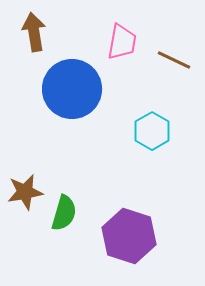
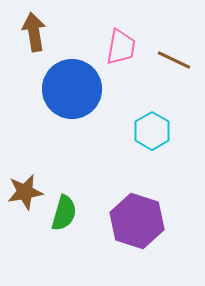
pink trapezoid: moved 1 px left, 5 px down
purple hexagon: moved 8 px right, 15 px up
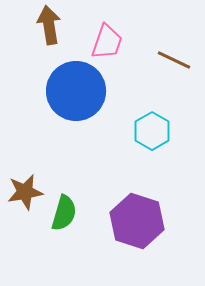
brown arrow: moved 15 px right, 7 px up
pink trapezoid: moved 14 px left, 5 px up; rotated 9 degrees clockwise
blue circle: moved 4 px right, 2 px down
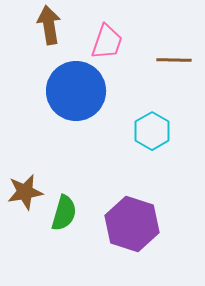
brown line: rotated 24 degrees counterclockwise
purple hexagon: moved 5 px left, 3 px down
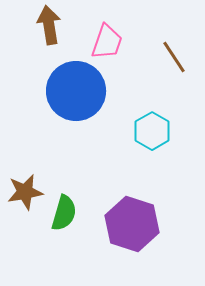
brown line: moved 3 px up; rotated 56 degrees clockwise
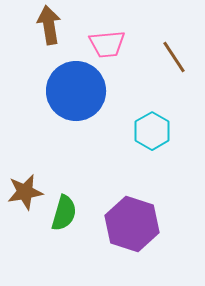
pink trapezoid: moved 2 px down; rotated 66 degrees clockwise
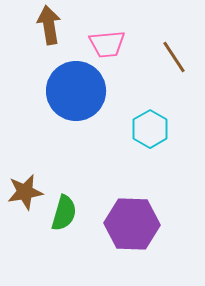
cyan hexagon: moved 2 px left, 2 px up
purple hexagon: rotated 16 degrees counterclockwise
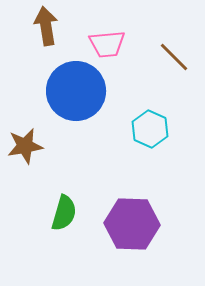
brown arrow: moved 3 px left, 1 px down
brown line: rotated 12 degrees counterclockwise
cyan hexagon: rotated 6 degrees counterclockwise
brown star: moved 46 px up
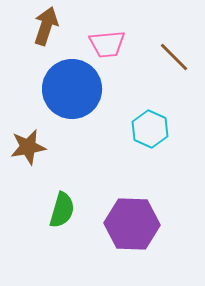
brown arrow: rotated 27 degrees clockwise
blue circle: moved 4 px left, 2 px up
brown star: moved 3 px right, 1 px down
green semicircle: moved 2 px left, 3 px up
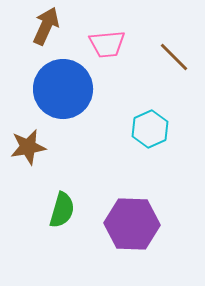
brown arrow: rotated 6 degrees clockwise
blue circle: moved 9 px left
cyan hexagon: rotated 12 degrees clockwise
